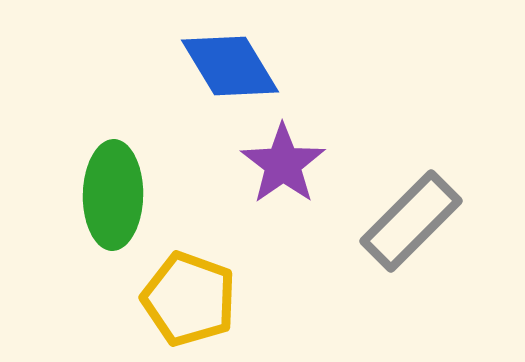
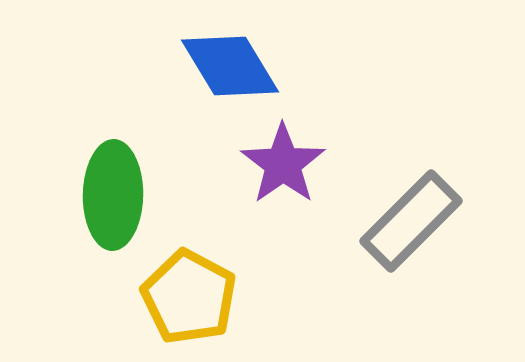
yellow pentagon: moved 2 px up; rotated 8 degrees clockwise
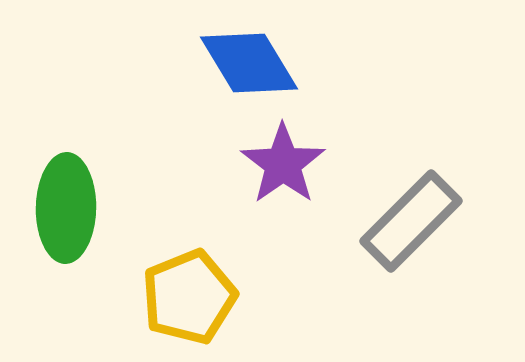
blue diamond: moved 19 px right, 3 px up
green ellipse: moved 47 px left, 13 px down
yellow pentagon: rotated 22 degrees clockwise
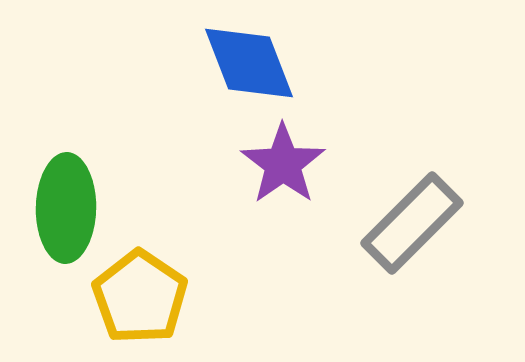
blue diamond: rotated 10 degrees clockwise
gray rectangle: moved 1 px right, 2 px down
yellow pentagon: moved 49 px left; rotated 16 degrees counterclockwise
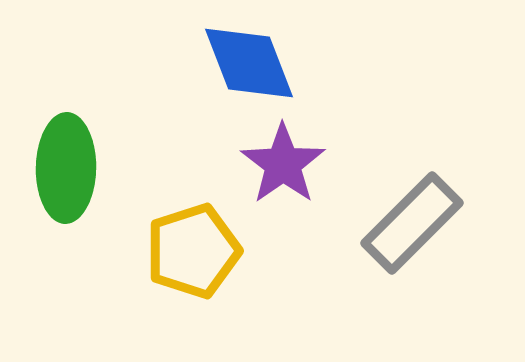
green ellipse: moved 40 px up
yellow pentagon: moved 53 px right, 46 px up; rotated 20 degrees clockwise
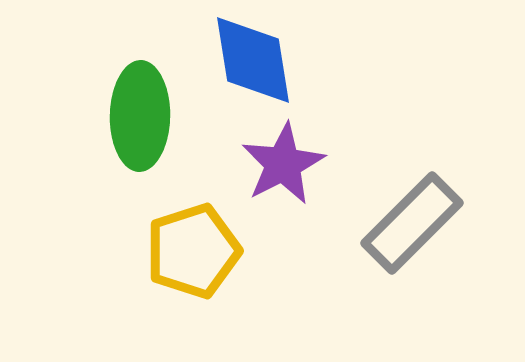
blue diamond: moved 4 px right, 3 px up; rotated 12 degrees clockwise
purple star: rotated 8 degrees clockwise
green ellipse: moved 74 px right, 52 px up
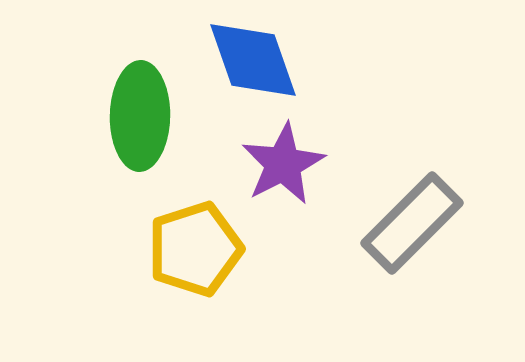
blue diamond: rotated 10 degrees counterclockwise
yellow pentagon: moved 2 px right, 2 px up
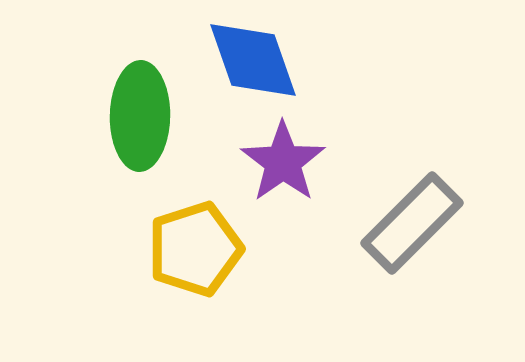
purple star: moved 2 px up; rotated 8 degrees counterclockwise
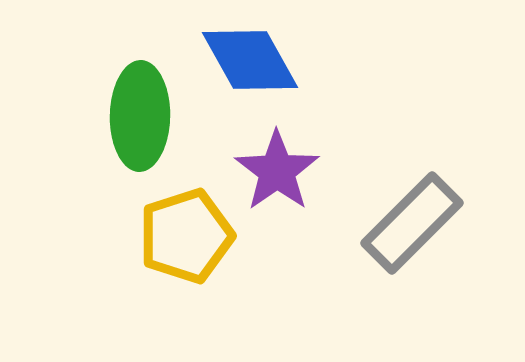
blue diamond: moved 3 px left; rotated 10 degrees counterclockwise
purple star: moved 6 px left, 9 px down
yellow pentagon: moved 9 px left, 13 px up
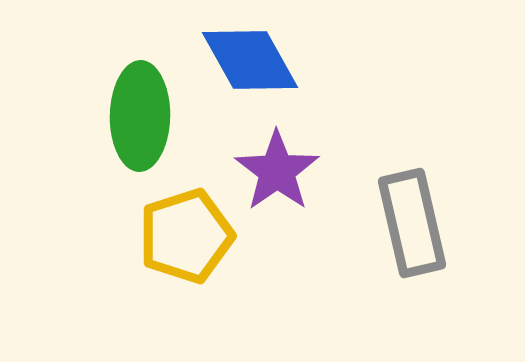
gray rectangle: rotated 58 degrees counterclockwise
